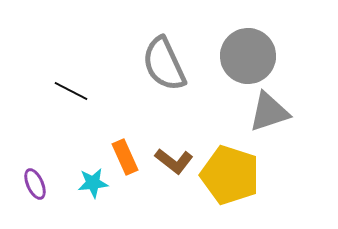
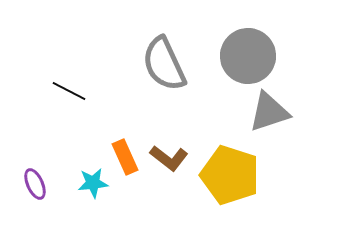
black line: moved 2 px left
brown L-shape: moved 5 px left, 3 px up
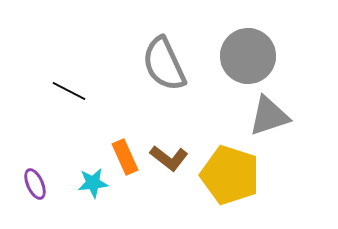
gray triangle: moved 4 px down
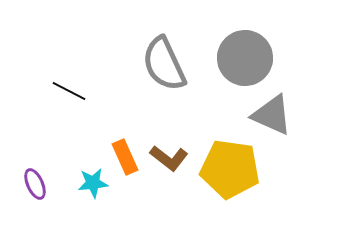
gray circle: moved 3 px left, 2 px down
gray triangle: moved 3 px right, 1 px up; rotated 42 degrees clockwise
yellow pentagon: moved 6 px up; rotated 10 degrees counterclockwise
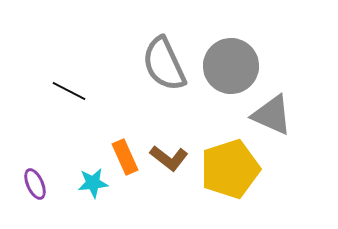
gray circle: moved 14 px left, 8 px down
yellow pentagon: rotated 26 degrees counterclockwise
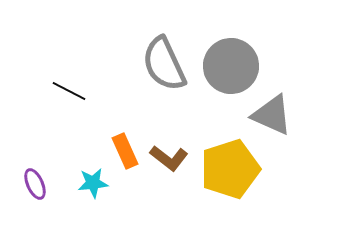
orange rectangle: moved 6 px up
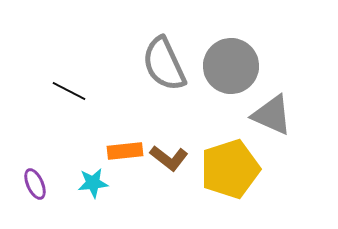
orange rectangle: rotated 72 degrees counterclockwise
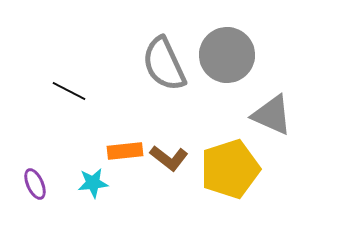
gray circle: moved 4 px left, 11 px up
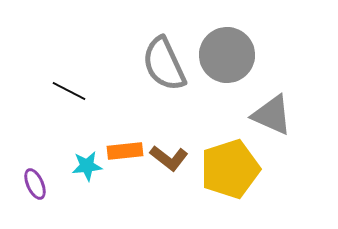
cyan star: moved 6 px left, 17 px up
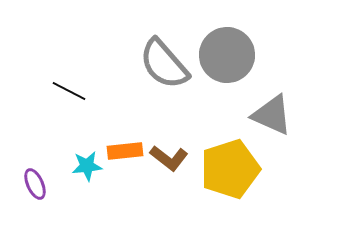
gray semicircle: rotated 16 degrees counterclockwise
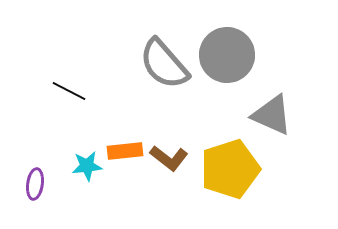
purple ellipse: rotated 32 degrees clockwise
